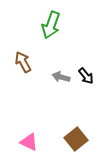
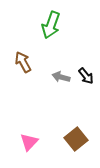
pink triangle: rotated 48 degrees clockwise
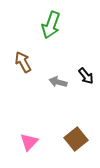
gray arrow: moved 3 px left, 5 px down
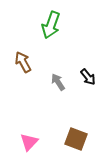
black arrow: moved 2 px right, 1 px down
gray arrow: rotated 42 degrees clockwise
brown square: rotated 30 degrees counterclockwise
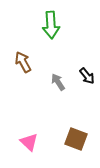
green arrow: rotated 24 degrees counterclockwise
black arrow: moved 1 px left, 1 px up
pink triangle: rotated 30 degrees counterclockwise
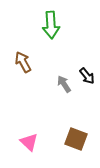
gray arrow: moved 6 px right, 2 px down
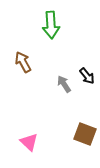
brown square: moved 9 px right, 5 px up
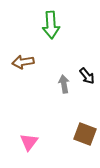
brown arrow: rotated 70 degrees counterclockwise
gray arrow: rotated 24 degrees clockwise
pink triangle: rotated 24 degrees clockwise
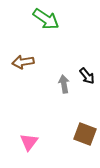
green arrow: moved 5 px left, 6 px up; rotated 52 degrees counterclockwise
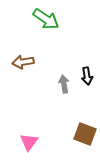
black arrow: rotated 30 degrees clockwise
